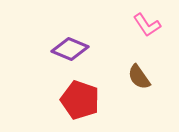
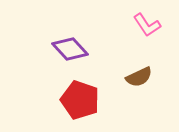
purple diamond: rotated 24 degrees clockwise
brown semicircle: rotated 80 degrees counterclockwise
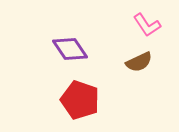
purple diamond: rotated 9 degrees clockwise
brown semicircle: moved 15 px up
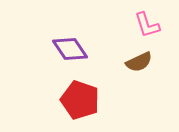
pink L-shape: rotated 16 degrees clockwise
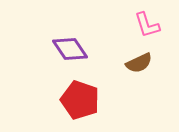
brown semicircle: moved 1 px down
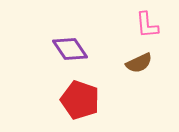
pink L-shape: rotated 12 degrees clockwise
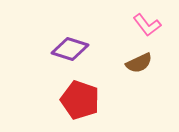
pink L-shape: rotated 32 degrees counterclockwise
purple diamond: rotated 39 degrees counterclockwise
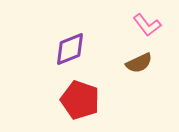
purple diamond: rotated 39 degrees counterclockwise
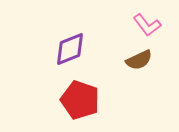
brown semicircle: moved 3 px up
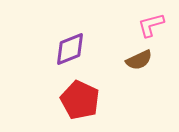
pink L-shape: moved 4 px right; rotated 112 degrees clockwise
red pentagon: rotated 6 degrees clockwise
